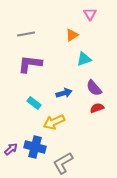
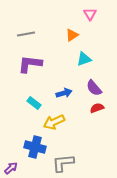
purple arrow: moved 19 px down
gray L-shape: rotated 25 degrees clockwise
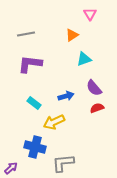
blue arrow: moved 2 px right, 3 px down
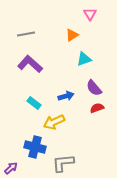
purple L-shape: rotated 35 degrees clockwise
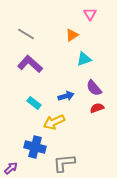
gray line: rotated 42 degrees clockwise
gray L-shape: moved 1 px right
